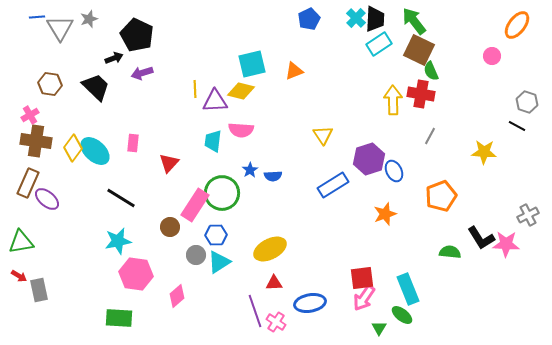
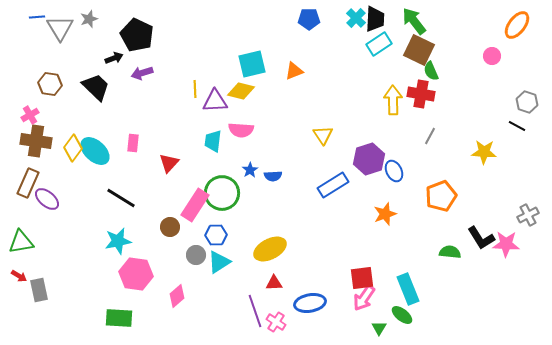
blue pentagon at (309, 19): rotated 25 degrees clockwise
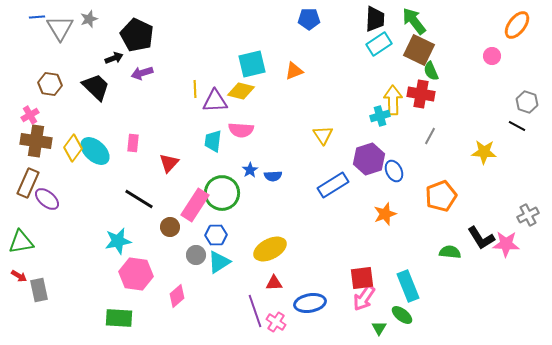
cyan cross at (356, 18): moved 24 px right, 98 px down; rotated 30 degrees clockwise
black line at (121, 198): moved 18 px right, 1 px down
cyan rectangle at (408, 289): moved 3 px up
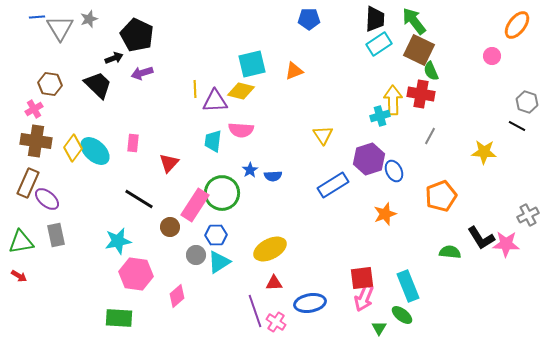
black trapezoid at (96, 87): moved 2 px right, 2 px up
pink cross at (30, 115): moved 4 px right, 6 px up
gray rectangle at (39, 290): moved 17 px right, 55 px up
pink arrow at (364, 298): rotated 12 degrees counterclockwise
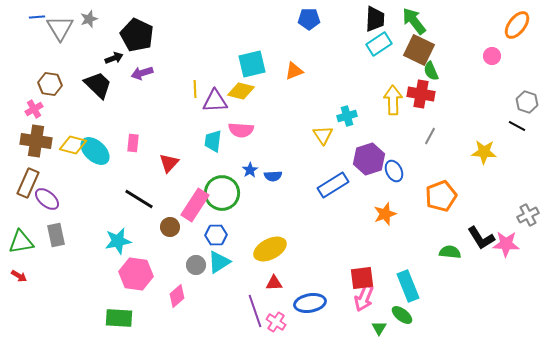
cyan cross at (380, 116): moved 33 px left
yellow diamond at (73, 148): moved 3 px up; rotated 68 degrees clockwise
gray circle at (196, 255): moved 10 px down
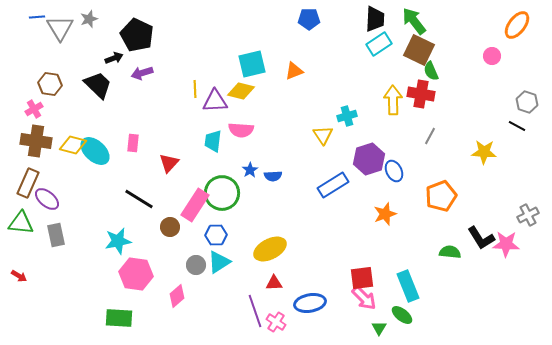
green triangle at (21, 242): moved 19 px up; rotated 16 degrees clockwise
pink arrow at (364, 298): rotated 68 degrees counterclockwise
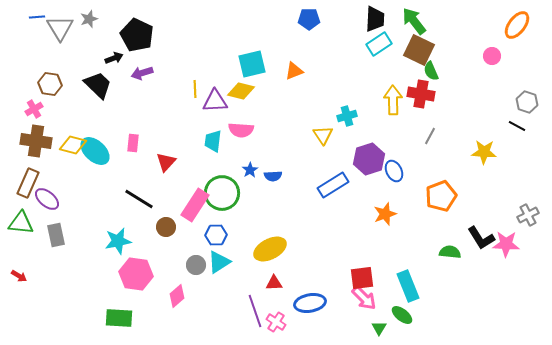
red triangle at (169, 163): moved 3 px left, 1 px up
brown circle at (170, 227): moved 4 px left
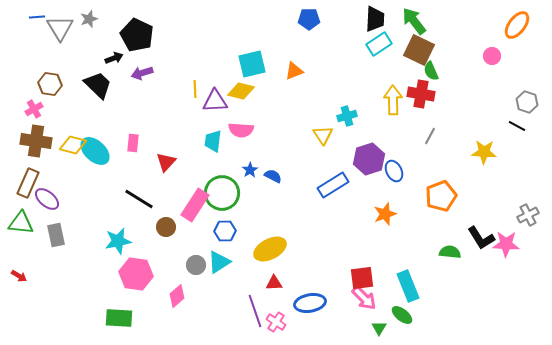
blue semicircle at (273, 176): rotated 150 degrees counterclockwise
blue hexagon at (216, 235): moved 9 px right, 4 px up
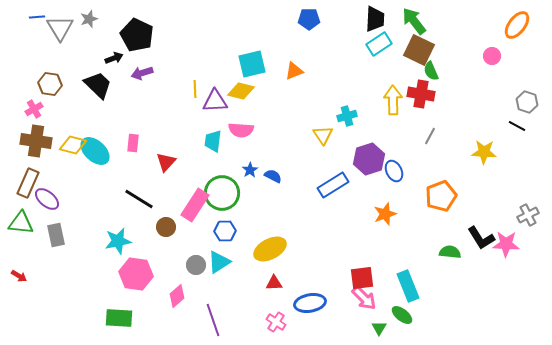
purple line at (255, 311): moved 42 px left, 9 px down
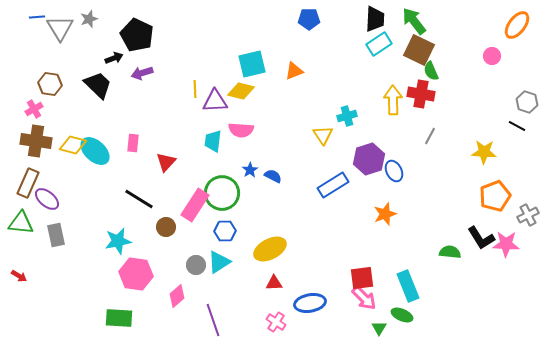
orange pentagon at (441, 196): moved 54 px right
green ellipse at (402, 315): rotated 15 degrees counterclockwise
